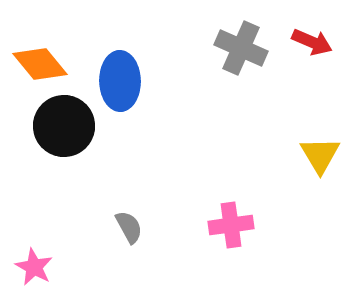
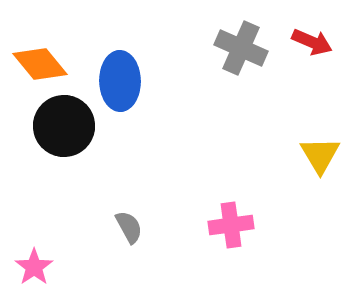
pink star: rotated 9 degrees clockwise
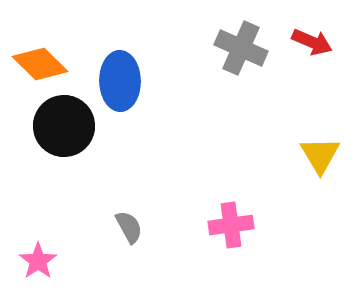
orange diamond: rotated 6 degrees counterclockwise
pink star: moved 4 px right, 6 px up
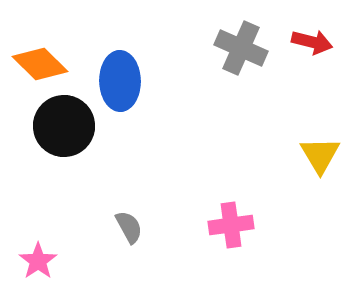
red arrow: rotated 9 degrees counterclockwise
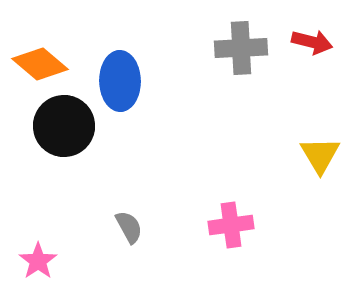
gray cross: rotated 27 degrees counterclockwise
orange diamond: rotated 4 degrees counterclockwise
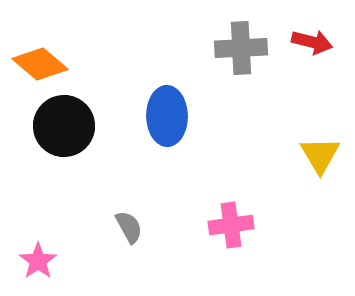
blue ellipse: moved 47 px right, 35 px down
